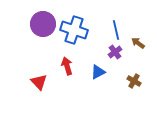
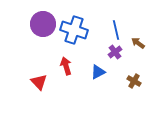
red arrow: moved 1 px left
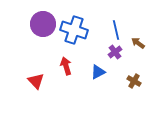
red triangle: moved 3 px left, 1 px up
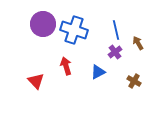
brown arrow: rotated 24 degrees clockwise
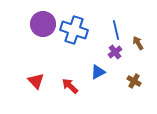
red arrow: moved 4 px right, 20 px down; rotated 30 degrees counterclockwise
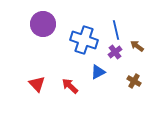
blue cross: moved 10 px right, 10 px down
brown arrow: moved 1 px left, 3 px down; rotated 24 degrees counterclockwise
red triangle: moved 1 px right, 3 px down
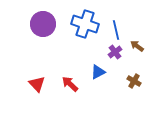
blue cross: moved 1 px right, 16 px up
red arrow: moved 2 px up
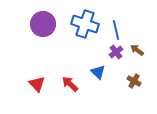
brown arrow: moved 4 px down
purple cross: moved 1 px right
blue triangle: rotated 49 degrees counterclockwise
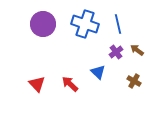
blue line: moved 2 px right, 6 px up
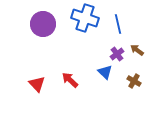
blue cross: moved 6 px up
purple cross: moved 1 px right, 2 px down
blue triangle: moved 7 px right
red arrow: moved 4 px up
